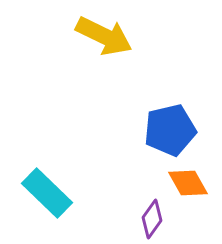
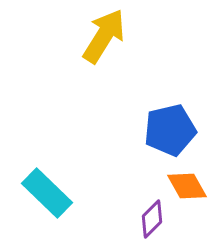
yellow arrow: rotated 84 degrees counterclockwise
orange diamond: moved 1 px left, 3 px down
purple diamond: rotated 9 degrees clockwise
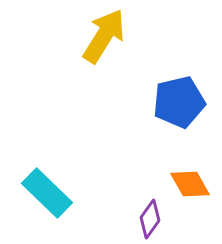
blue pentagon: moved 9 px right, 28 px up
orange diamond: moved 3 px right, 2 px up
purple diamond: moved 2 px left; rotated 9 degrees counterclockwise
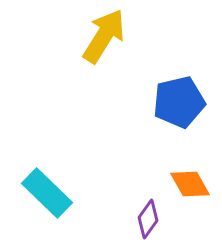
purple diamond: moved 2 px left
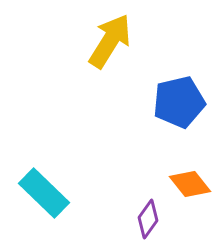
yellow arrow: moved 6 px right, 5 px down
orange diamond: rotated 9 degrees counterclockwise
cyan rectangle: moved 3 px left
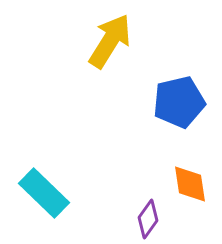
orange diamond: rotated 30 degrees clockwise
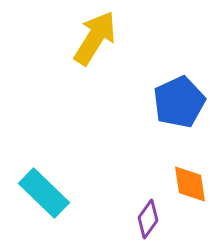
yellow arrow: moved 15 px left, 3 px up
blue pentagon: rotated 12 degrees counterclockwise
